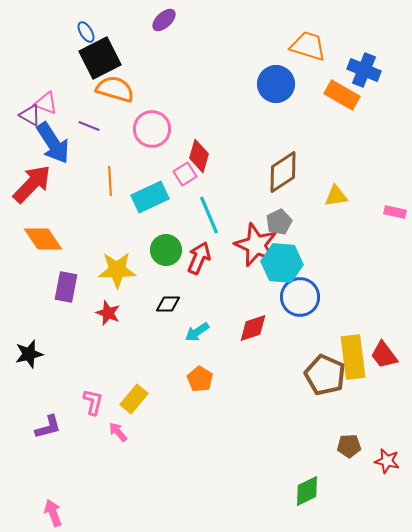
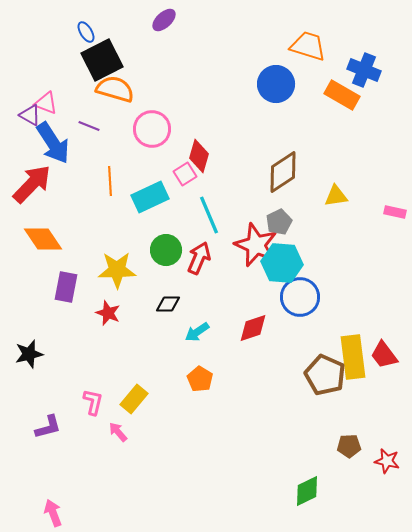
black square at (100, 58): moved 2 px right, 2 px down
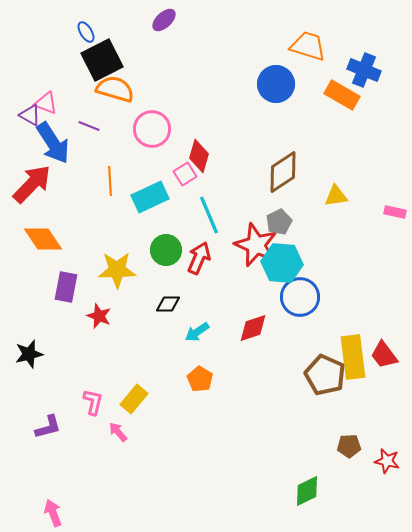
red star at (108, 313): moved 9 px left, 3 px down
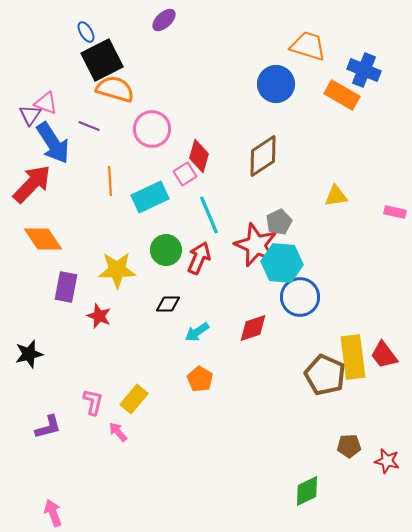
purple triangle at (30, 115): rotated 35 degrees clockwise
brown diamond at (283, 172): moved 20 px left, 16 px up
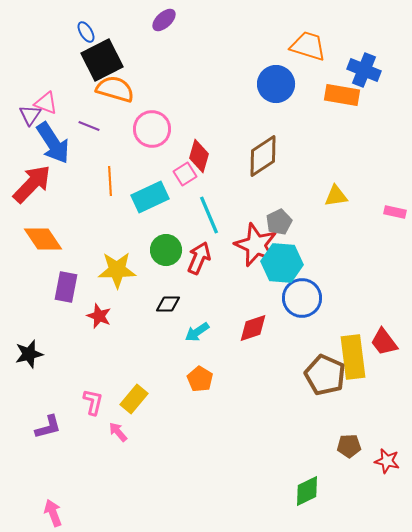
orange rectangle at (342, 95): rotated 20 degrees counterclockwise
blue circle at (300, 297): moved 2 px right, 1 px down
red trapezoid at (384, 355): moved 13 px up
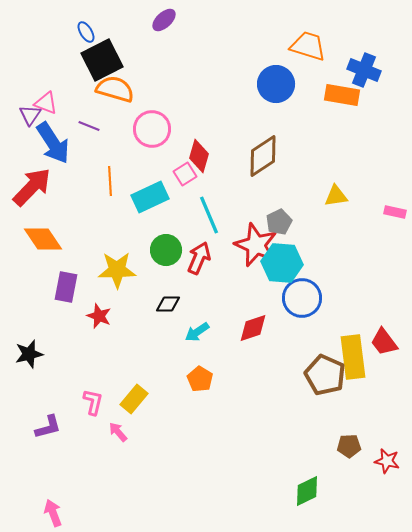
red arrow at (32, 184): moved 3 px down
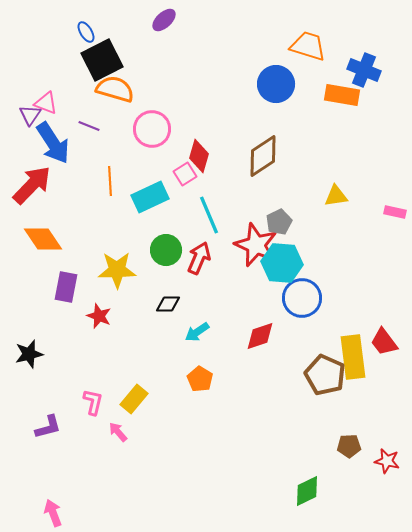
red arrow at (32, 187): moved 2 px up
red diamond at (253, 328): moved 7 px right, 8 px down
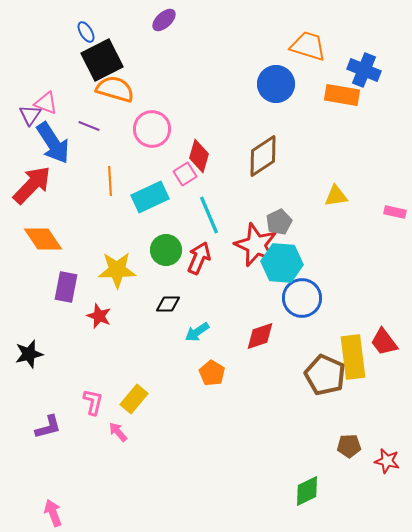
orange pentagon at (200, 379): moved 12 px right, 6 px up
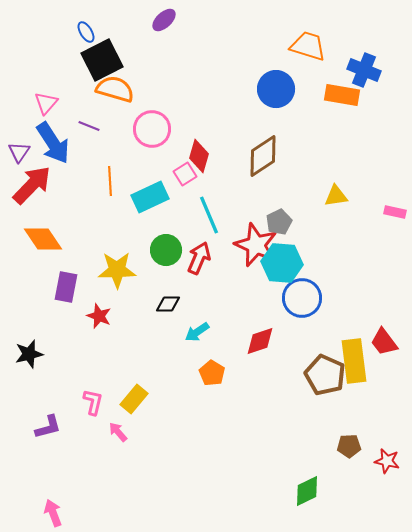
blue circle at (276, 84): moved 5 px down
pink triangle at (46, 103): rotated 50 degrees clockwise
purple triangle at (30, 115): moved 11 px left, 37 px down
red diamond at (260, 336): moved 5 px down
yellow rectangle at (353, 357): moved 1 px right, 4 px down
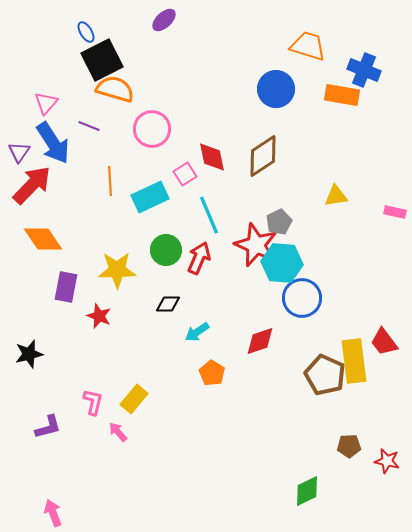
red diamond at (199, 156): moved 13 px right, 1 px down; rotated 28 degrees counterclockwise
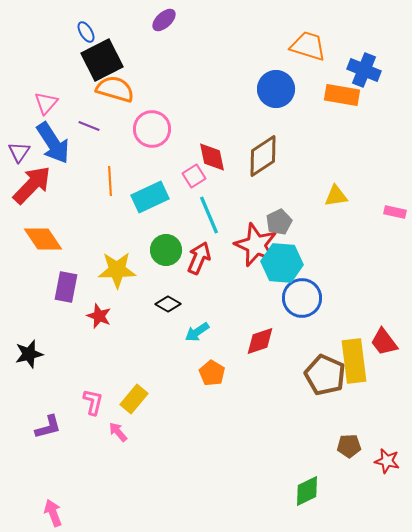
pink square at (185, 174): moved 9 px right, 2 px down
black diamond at (168, 304): rotated 30 degrees clockwise
